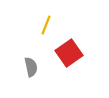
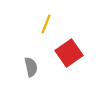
yellow line: moved 1 px up
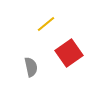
yellow line: rotated 30 degrees clockwise
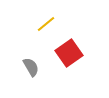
gray semicircle: rotated 18 degrees counterclockwise
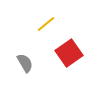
gray semicircle: moved 6 px left, 4 px up
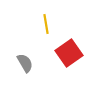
yellow line: rotated 60 degrees counterclockwise
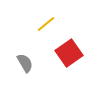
yellow line: rotated 60 degrees clockwise
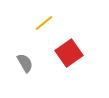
yellow line: moved 2 px left, 1 px up
